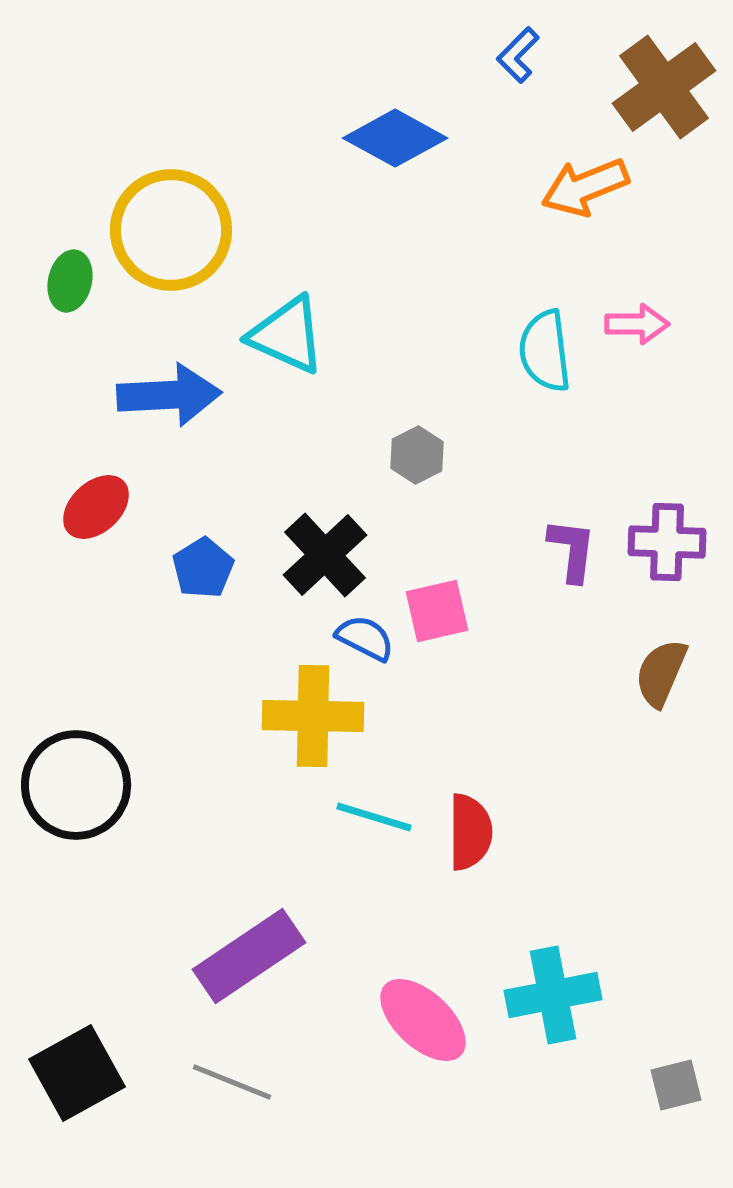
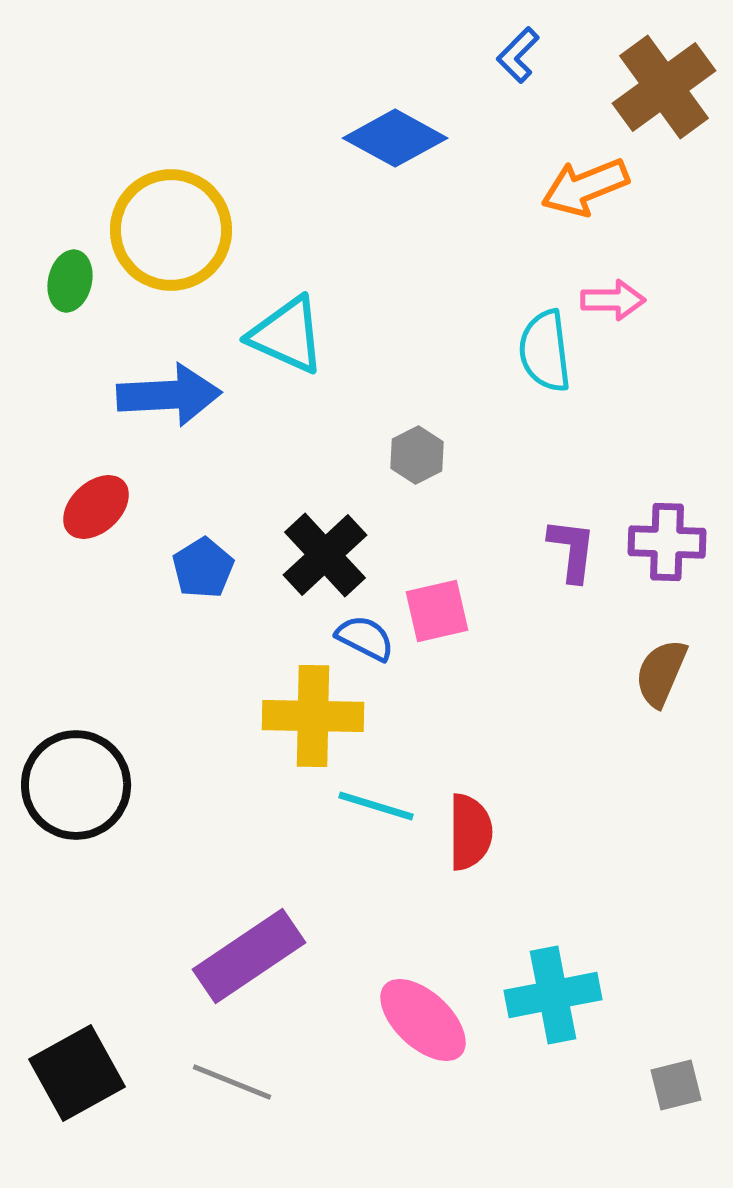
pink arrow: moved 24 px left, 24 px up
cyan line: moved 2 px right, 11 px up
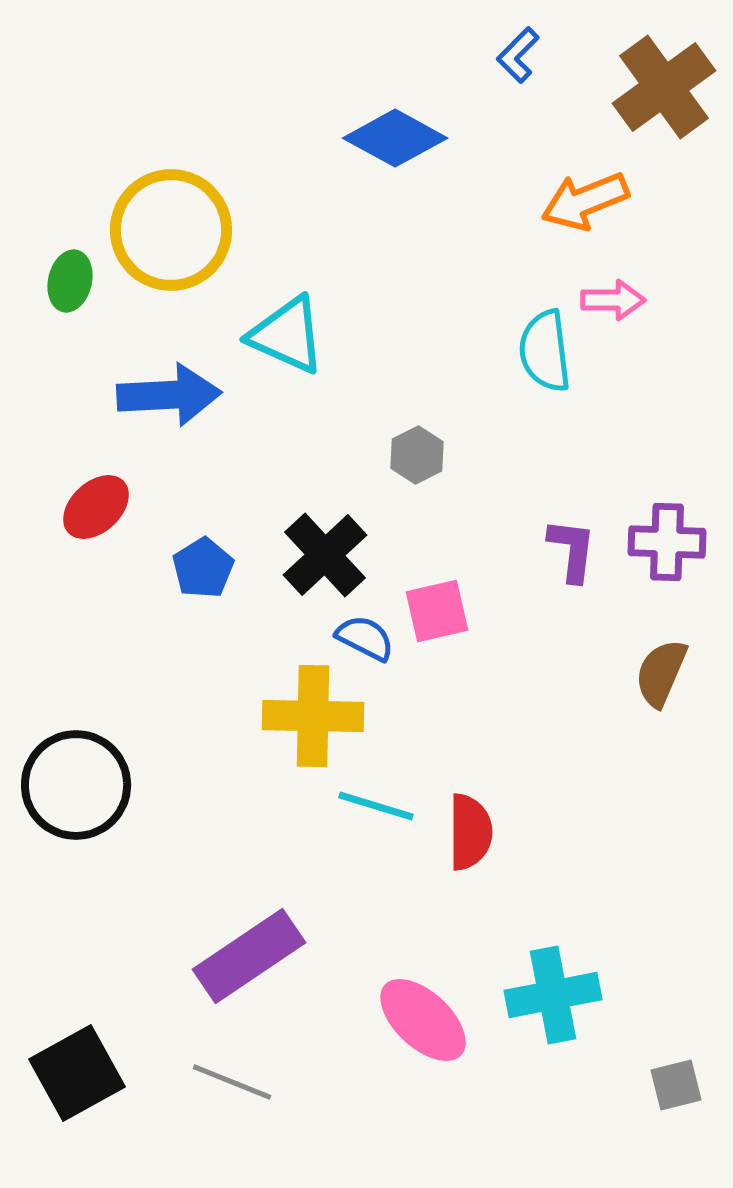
orange arrow: moved 14 px down
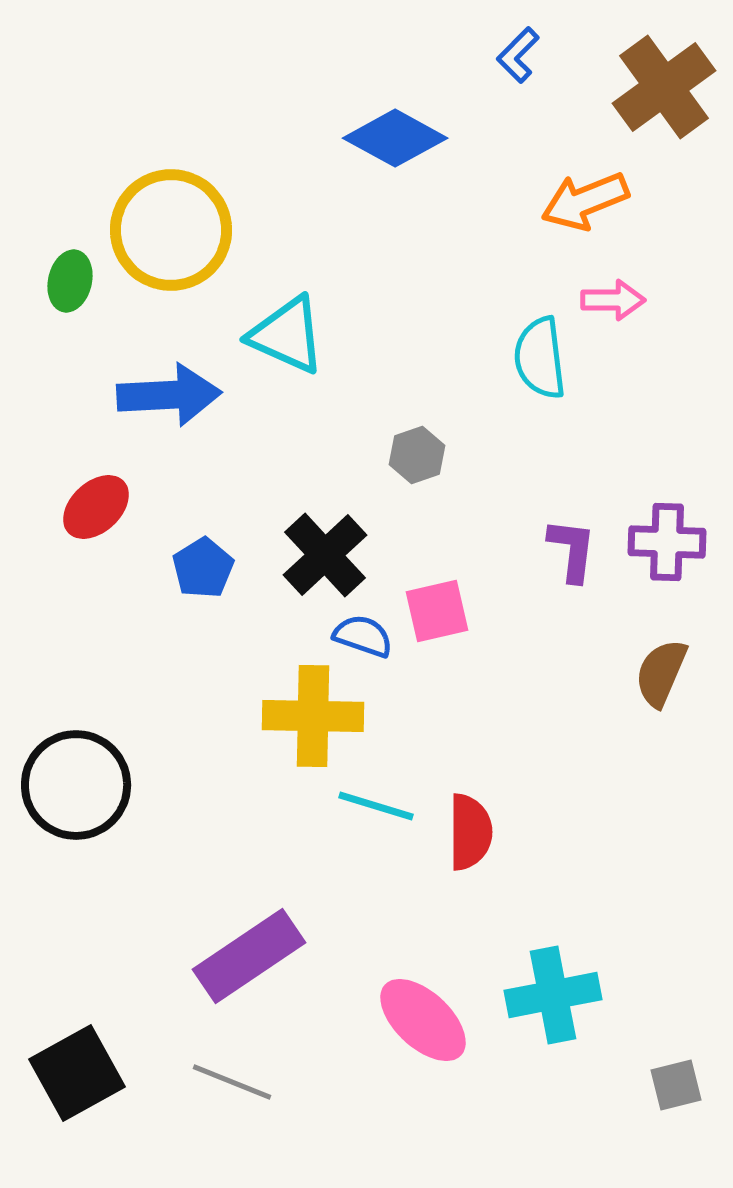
cyan semicircle: moved 5 px left, 7 px down
gray hexagon: rotated 8 degrees clockwise
blue semicircle: moved 2 px left, 2 px up; rotated 8 degrees counterclockwise
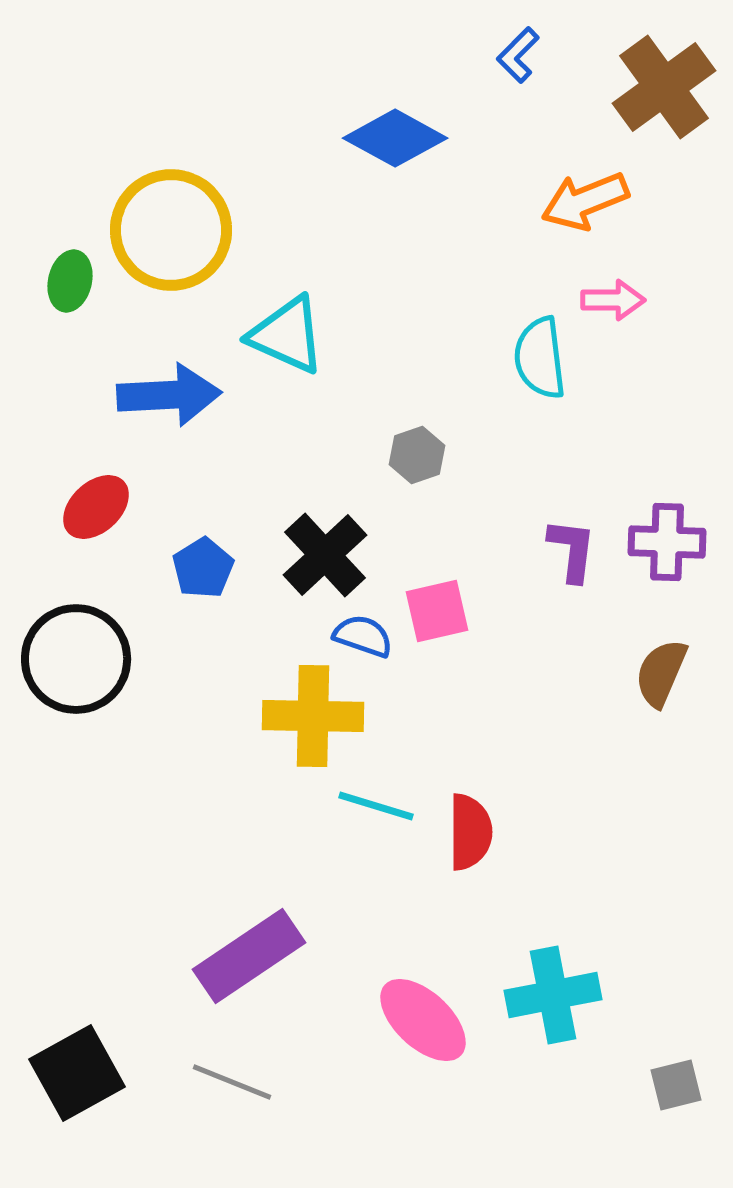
black circle: moved 126 px up
